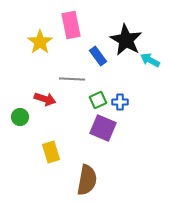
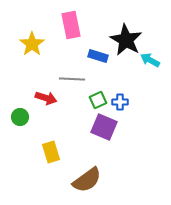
yellow star: moved 8 px left, 2 px down
blue rectangle: rotated 36 degrees counterclockwise
red arrow: moved 1 px right, 1 px up
purple square: moved 1 px right, 1 px up
brown semicircle: rotated 44 degrees clockwise
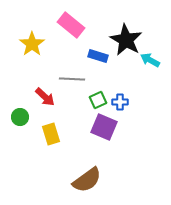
pink rectangle: rotated 40 degrees counterclockwise
red arrow: moved 1 px left, 1 px up; rotated 25 degrees clockwise
yellow rectangle: moved 18 px up
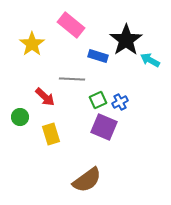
black star: rotated 8 degrees clockwise
blue cross: rotated 28 degrees counterclockwise
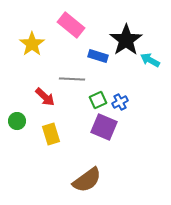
green circle: moved 3 px left, 4 px down
